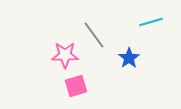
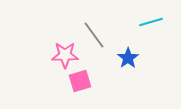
blue star: moved 1 px left
pink square: moved 4 px right, 5 px up
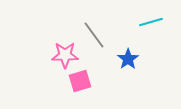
blue star: moved 1 px down
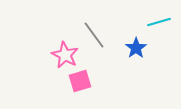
cyan line: moved 8 px right
pink star: rotated 28 degrees clockwise
blue star: moved 8 px right, 11 px up
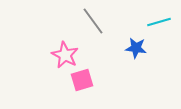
gray line: moved 1 px left, 14 px up
blue star: rotated 30 degrees counterclockwise
pink square: moved 2 px right, 1 px up
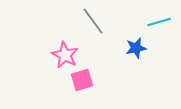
blue star: rotated 20 degrees counterclockwise
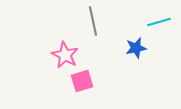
gray line: rotated 24 degrees clockwise
pink square: moved 1 px down
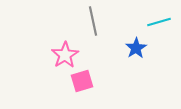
blue star: rotated 20 degrees counterclockwise
pink star: rotated 12 degrees clockwise
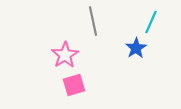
cyan line: moved 8 px left; rotated 50 degrees counterclockwise
pink square: moved 8 px left, 4 px down
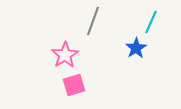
gray line: rotated 32 degrees clockwise
